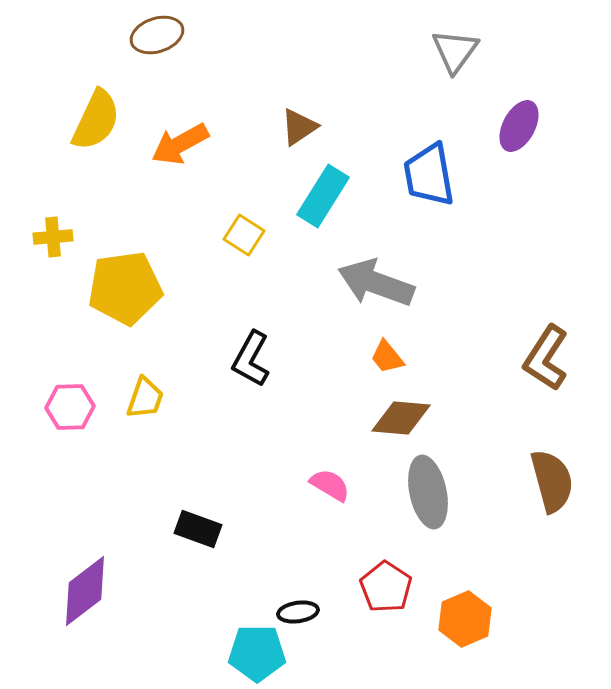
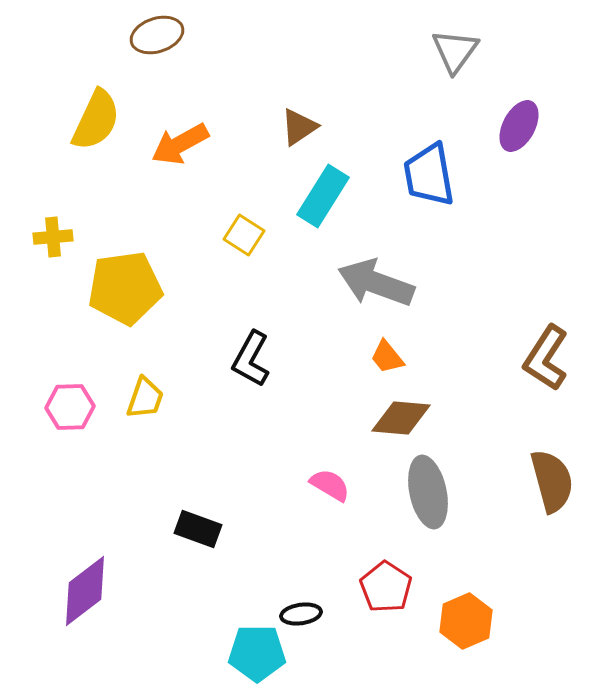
black ellipse: moved 3 px right, 2 px down
orange hexagon: moved 1 px right, 2 px down
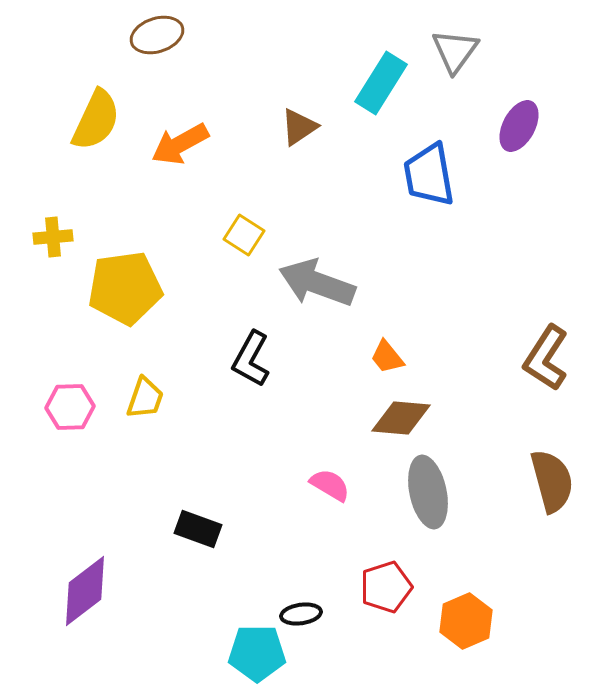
cyan rectangle: moved 58 px right, 113 px up
gray arrow: moved 59 px left
red pentagon: rotated 21 degrees clockwise
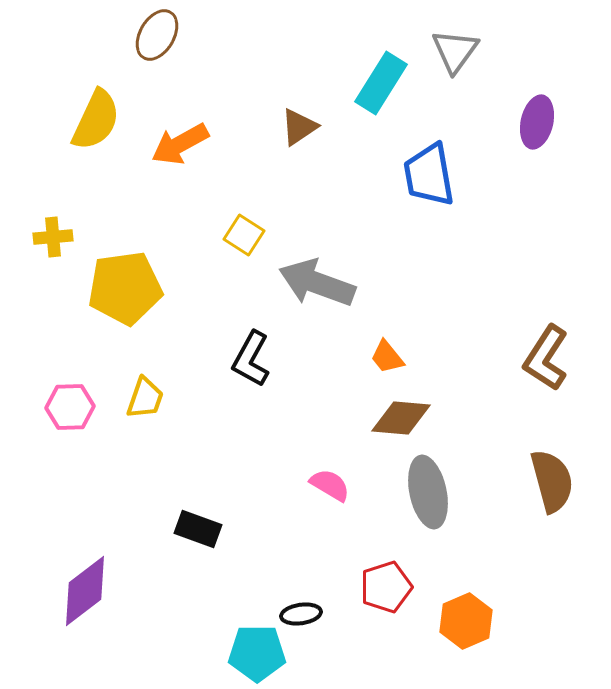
brown ellipse: rotated 42 degrees counterclockwise
purple ellipse: moved 18 px right, 4 px up; rotated 15 degrees counterclockwise
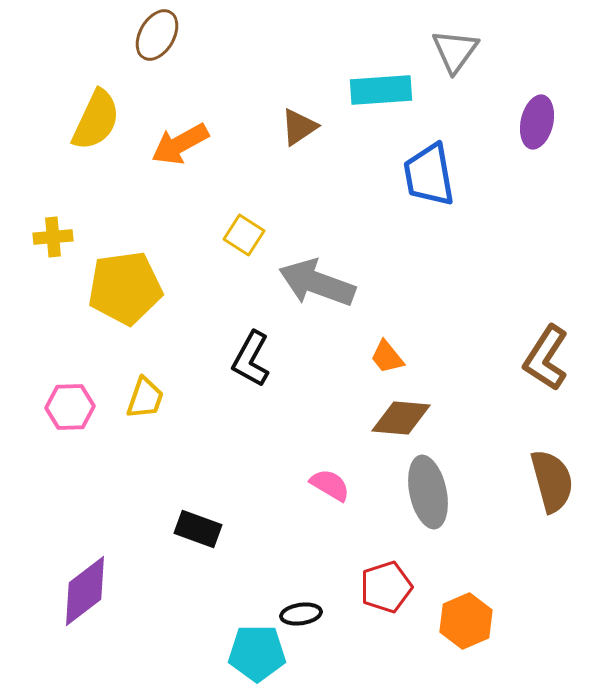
cyan rectangle: moved 7 px down; rotated 54 degrees clockwise
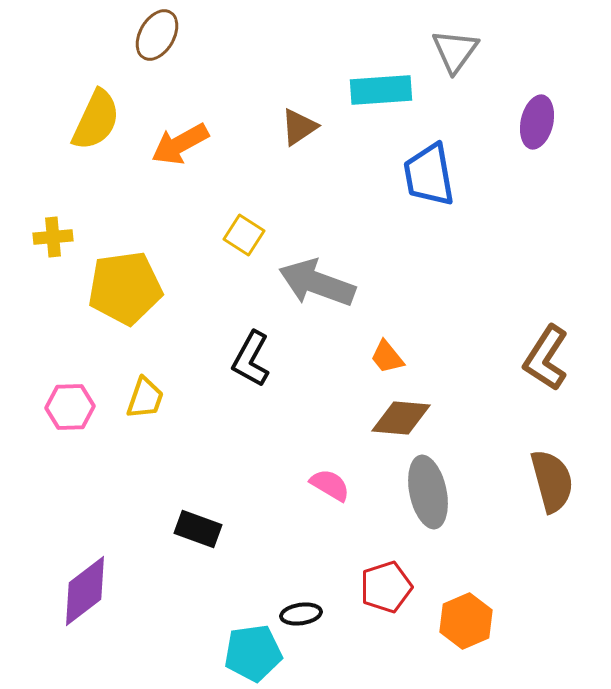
cyan pentagon: moved 4 px left; rotated 8 degrees counterclockwise
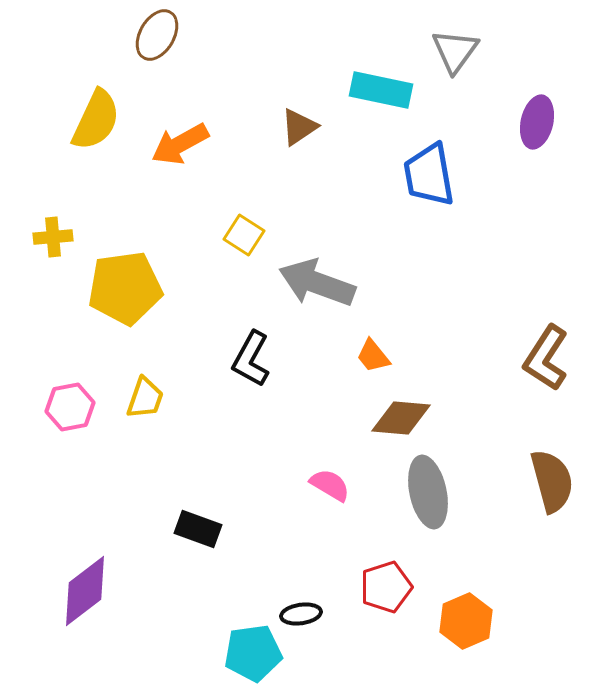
cyan rectangle: rotated 16 degrees clockwise
orange trapezoid: moved 14 px left, 1 px up
pink hexagon: rotated 9 degrees counterclockwise
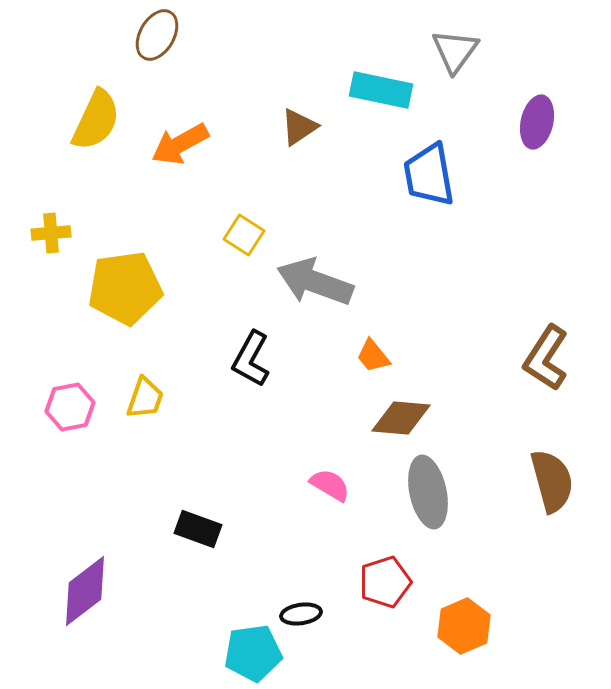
yellow cross: moved 2 px left, 4 px up
gray arrow: moved 2 px left, 1 px up
red pentagon: moved 1 px left, 5 px up
orange hexagon: moved 2 px left, 5 px down
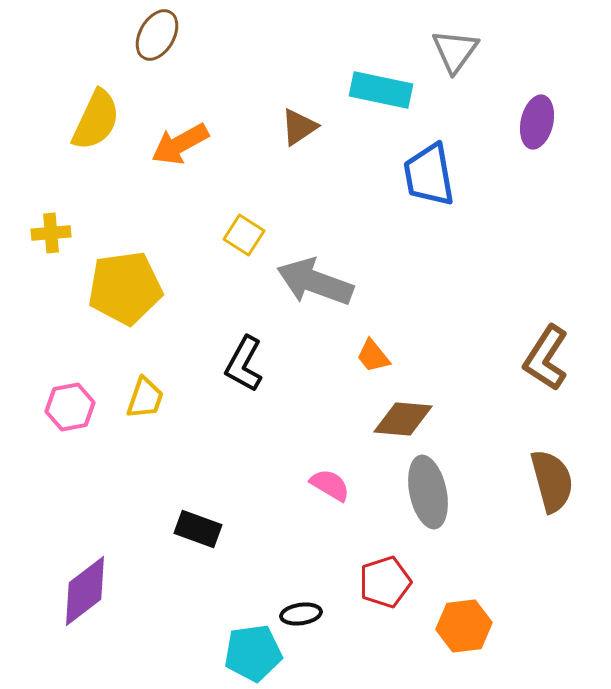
black L-shape: moved 7 px left, 5 px down
brown diamond: moved 2 px right, 1 px down
orange hexagon: rotated 16 degrees clockwise
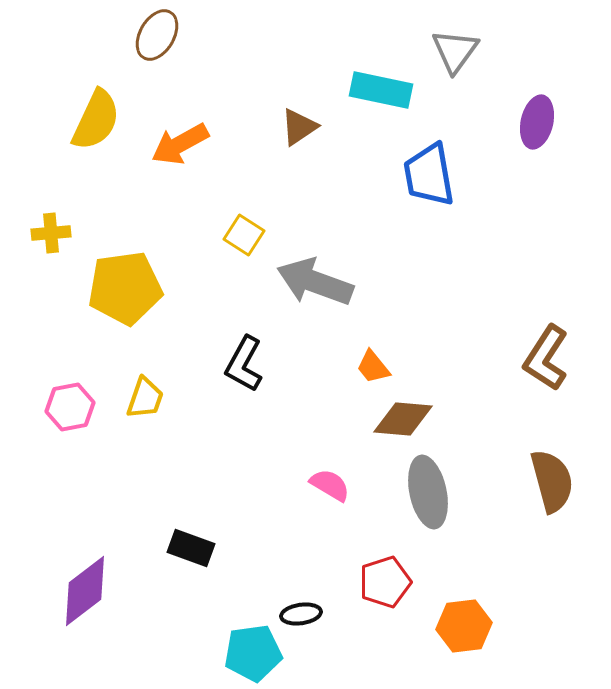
orange trapezoid: moved 11 px down
black rectangle: moved 7 px left, 19 px down
